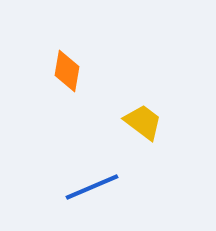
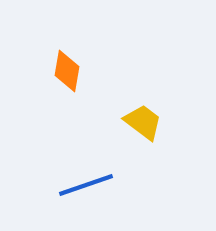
blue line: moved 6 px left, 2 px up; rotated 4 degrees clockwise
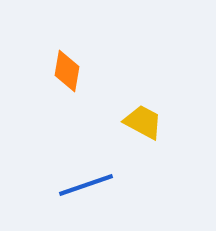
yellow trapezoid: rotated 9 degrees counterclockwise
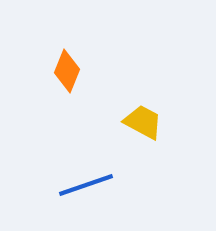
orange diamond: rotated 12 degrees clockwise
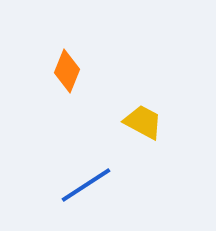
blue line: rotated 14 degrees counterclockwise
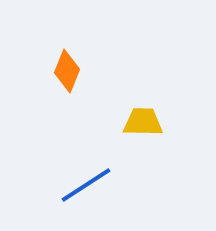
yellow trapezoid: rotated 27 degrees counterclockwise
